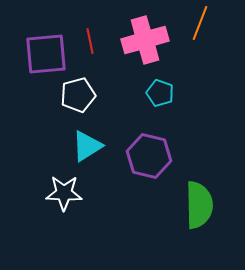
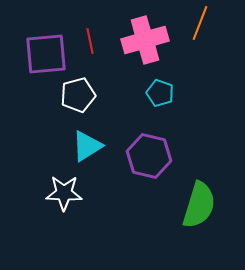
green semicircle: rotated 18 degrees clockwise
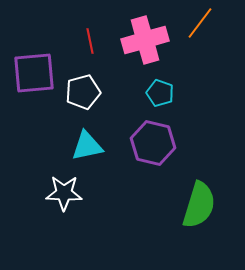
orange line: rotated 16 degrees clockwise
purple square: moved 12 px left, 19 px down
white pentagon: moved 5 px right, 3 px up
cyan triangle: rotated 20 degrees clockwise
purple hexagon: moved 4 px right, 13 px up
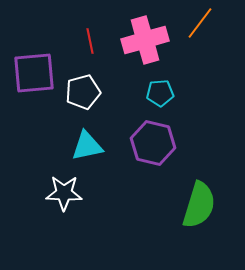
cyan pentagon: rotated 24 degrees counterclockwise
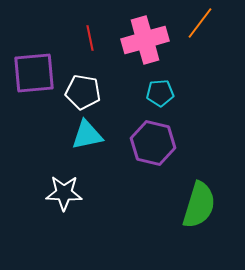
red line: moved 3 px up
white pentagon: rotated 24 degrees clockwise
cyan triangle: moved 11 px up
